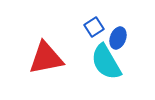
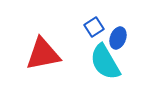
red triangle: moved 3 px left, 4 px up
cyan semicircle: moved 1 px left
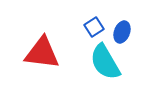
blue ellipse: moved 4 px right, 6 px up
red triangle: moved 1 px left, 1 px up; rotated 18 degrees clockwise
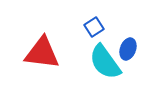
blue ellipse: moved 6 px right, 17 px down
cyan semicircle: rotated 6 degrees counterclockwise
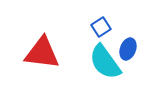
blue square: moved 7 px right
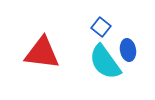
blue square: rotated 18 degrees counterclockwise
blue ellipse: moved 1 px down; rotated 30 degrees counterclockwise
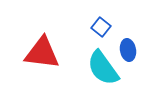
cyan semicircle: moved 2 px left, 6 px down
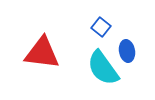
blue ellipse: moved 1 px left, 1 px down
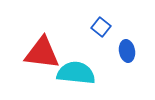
cyan semicircle: moved 27 px left, 5 px down; rotated 132 degrees clockwise
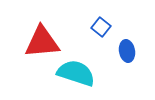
red triangle: moved 11 px up; rotated 12 degrees counterclockwise
cyan semicircle: rotated 12 degrees clockwise
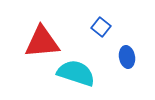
blue ellipse: moved 6 px down
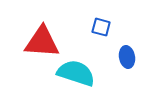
blue square: rotated 24 degrees counterclockwise
red triangle: rotated 9 degrees clockwise
